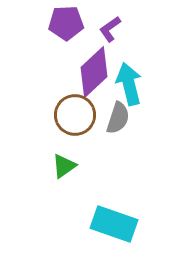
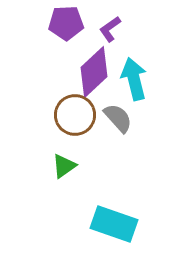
cyan arrow: moved 5 px right, 5 px up
gray semicircle: rotated 60 degrees counterclockwise
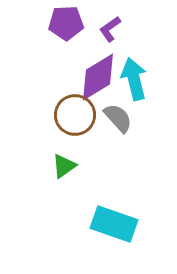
purple diamond: moved 4 px right, 5 px down; rotated 12 degrees clockwise
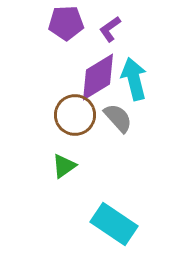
cyan rectangle: rotated 15 degrees clockwise
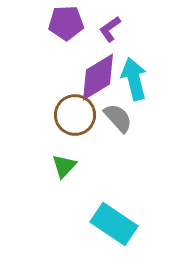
green triangle: rotated 12 degrees counterclockwise
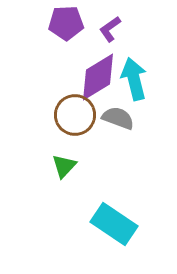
gray semicircle: rotated 28 degrees counterclockwise
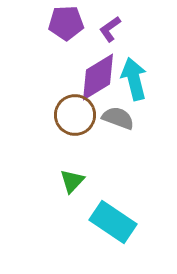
green triangle: moved 8 px right, 15 px down
cyan rectangle: moved 1 px left, 2 px up
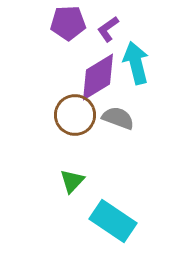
purple pentagon: moved 2 px right
purple L-shape: moved 2 px left
cyan arrow: moved 2 px right, 16 px up
cyan rectangle: moved 1 px up
